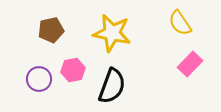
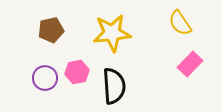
yellow star: rotated 18 degrees counterclockwise
pink hexagon: moved 4 px right, 2 px down
purple circle: moved 6 px right, 1 px up
black semicircle: moved 2 px right; rotated 24 degrees counterclockwise
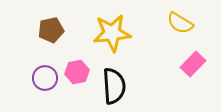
yellow semicircle: rotated 24 degrees counterclockwise
pink rectangle: moved 3 px right
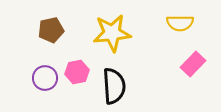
yellow semicircle: rotated 32 degrees counterclockwise
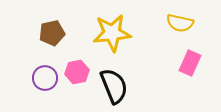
yellow semicircle: rotated 12 degrees clockwise
brown pentagon: moved 1 px right, 3 px down
pink rectangle: moved 3 px left, 1 px up; rotated 20 degrees counterclockwise
black semicircle: rotated 18 degrees counterclockwise
